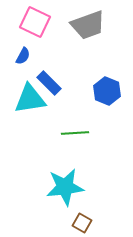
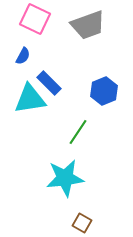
pink square: moved 3 px up
blue hexagon: moved 3 px left; rotated 16 degrees clockwise
green line: moved 3 px right, 1 px up; rotated 52 degrees counterclockwise
cyan star: moved 9 px up
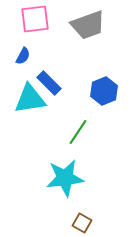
pink square: rotated 32 degrees counterclockwise
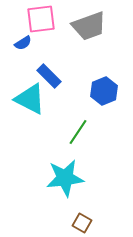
pink square: moved 6 px right
gray trapezoid: moved 1 px right, 1 px down
blue semicircle: moved 13 px up; rotated 30 degrees clockwise
blue rectangle: moved 7 px up
cyan triangle: rotated 36 degrees clockwise
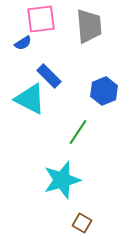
gray trapezoid: rotated 75 degrees counterclockwise
cyan star: moved 3 px left, 2 px down; rotated 9 degrees counterclockwise
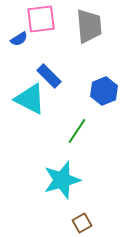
blue semicircle: moved 4 px left, 4 px up
green line: moved 1 px left, 1 px up
brown square: rotated 30 degrees clockwise
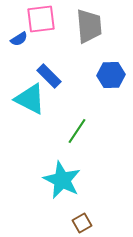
blue hexagon: moved 7 px right, 16 px up; rotated 20 degrees clockwise
cyan star: rotated 30 degrees counterclockwise
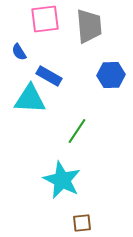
pink square: moved 4 px right
blue semicircle: moved 13 px down; rotated 90 degrees clockwise
blue rectangle: rotated 15 degrees counterclockwise
cyan triangle: rotated 24 degrees counterclockwise
brown square: rotated 24 degrees clockwise
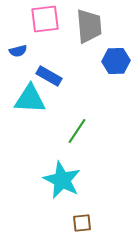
blue semicircle: moved 1 px left, 1 px up; rotated 72 degrees counterclockwise
blue hexagon: moved 5 px right, 14 px up
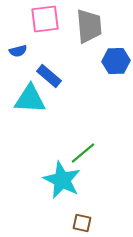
blue rectangle: rotated 10 degrees clockwise
green line: moved 6 px right, 22 px down; rotated 16 degrees clockwise
brown square: rotated 18 degrees clockwise
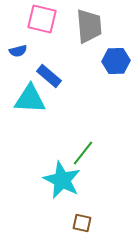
pink square: moved 3 px left; rotated 20 degrees clockwise
green line: rotated 12 degrees counterclockwise
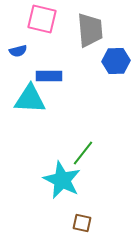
gray trapezoid: moved 1 px right, 4 px down
blue rectangle: rotated 40 degrees counterclockwise
